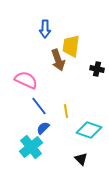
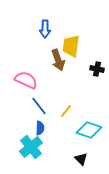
yellow line: rotated 48 degrees clockwise
blue semicircle: moved 3 px left; rotated 136 degrees clockwise
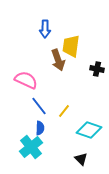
yellow line: moved 2 px left
